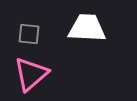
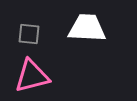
pink triangle: moved 1 px right, 2 px down; rotated 27 degrees clockwise
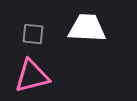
gray square: moved 4 px right
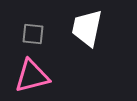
white trapezoid: rotated 81 degrees counterclockwise
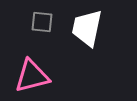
gray square: moved 9 px right, 12 px up
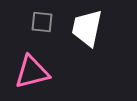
pink triangle: moved 4 px up
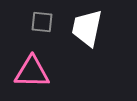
pink triangle: rotated 15 degrees clockwise
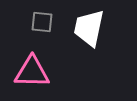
white trapezoid: moved 2 px right
